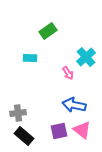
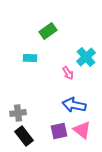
black rectangle: rotated 12 degrees clockwise
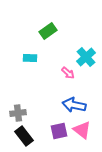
pink arrow: rotated 16 degrees counterclockwise
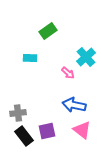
purple square: moved 12 px left
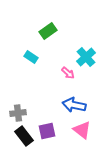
cyan rectangle: moved 1 px right, 1 px up; rotated 32 degrees clockwise
